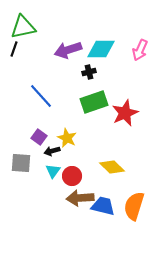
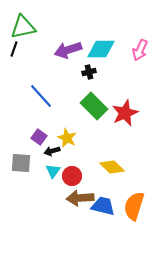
green rectangle: moved 4 px down; rotated 64 degrees clockwise
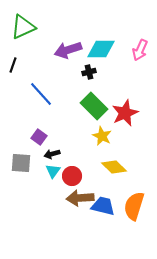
green triangle: rotated 12 degrees counterclockwise
black line: moved 1 px left, 16 px down
blue line: moved 2 px up
yellow star: moved 35 px right, 2 px up
black arrow: moved 3 px down
yellow diamond: moved 2 px right
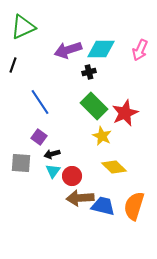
blue line: moved 1 px left, 8 px down; rotated 8 degrees clockwise
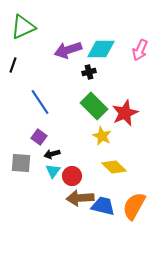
orange semicircle: rotated 12 degrees clockwise
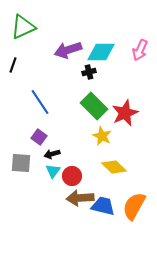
cyan diamond: moved 3 px down
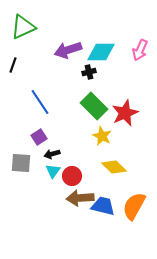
purple square: rotated 21 degrees clockwise
